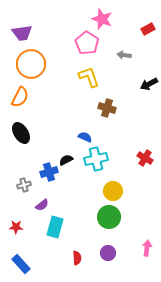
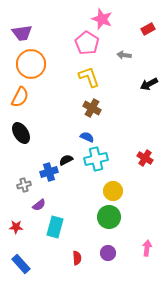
brown cross: moved 15 px left; rotated 12 degrees clockwise
blue semicircle: moved 2 px right
purple semicircle: moved 3 px left
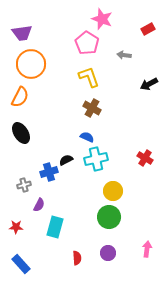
purple semicircle: rotated 24 degrees counterclockwise
pink arrow: moved 1 px down
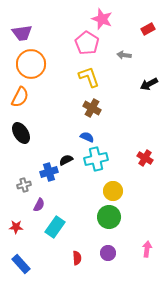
cyan rectangle: rotated 20 degrees clockwise
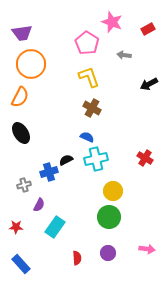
pink star: moved 10 px right, 3 px down
pink arrow: rotated 91 degrees clockwise
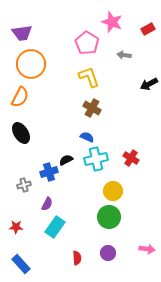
red cross: moved 14 px left
purple semicircle: moved 8 px right, 1 px up
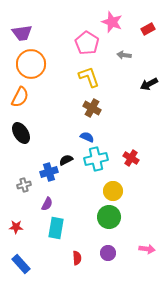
cyan rectangle: moved 1 px right, 1 px down; rotated 25 degrees counterclockwise
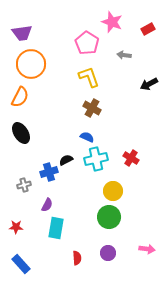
purple semicircle: moved 1 px down
